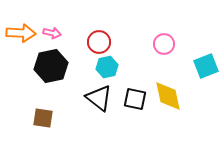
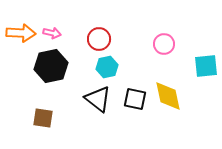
red circle: moved 3 px up
cyan square: rotated 15 degrees clockwise
black triangle: moved 1 px left, 1 px down
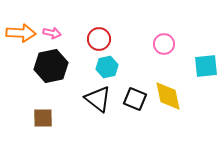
black square: rotated 10 degrees clockwise
brown square: rotated 10 degrees counterclockwise
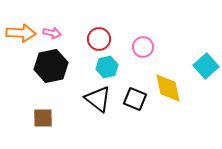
pink circle: moved 21 px left, 3 px down
cyan square: rotated 35 degrees counterclockwise
yellow diamond: moved 8 px up
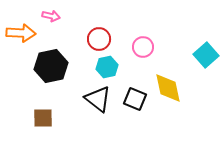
pink arrow: moved 1 px left, 17 px up
cyan square: moved 11 px up
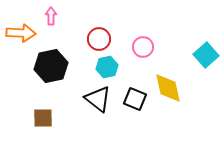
pink arrow: rotated 102 degrees counterclockwise
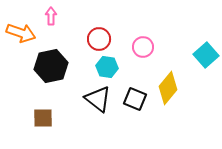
orange arrow: rotated 16 degrees clockwise
cyan hexagon: rotated 20 degrees clockwise
yellow diamond: rotated 52 degrees clockwise
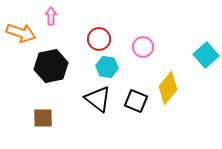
black square: moved 1 px right, 2 px down
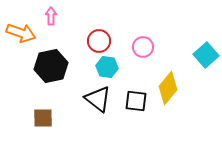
red circle: moved 2 px down
black square: rotated 15 degrees counterclockwise
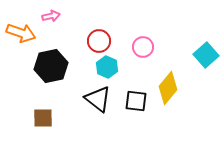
pink arrow: rotated 78 degrees clockwise
cyan hexagon: rotated 15 degrees clockwise
